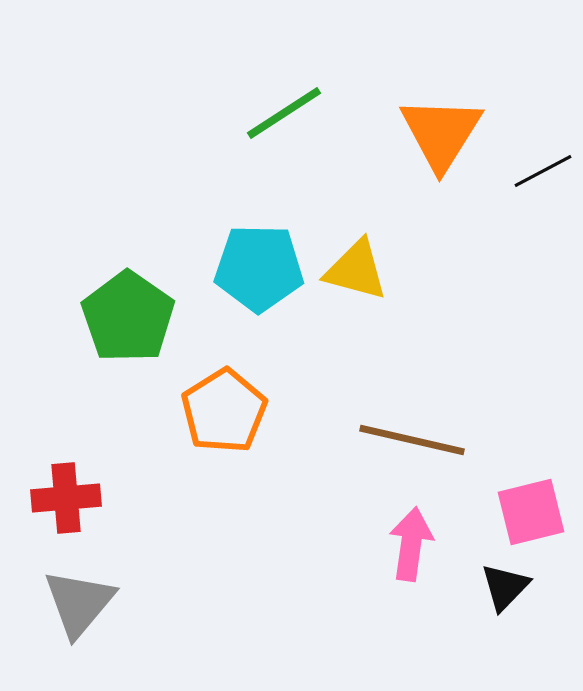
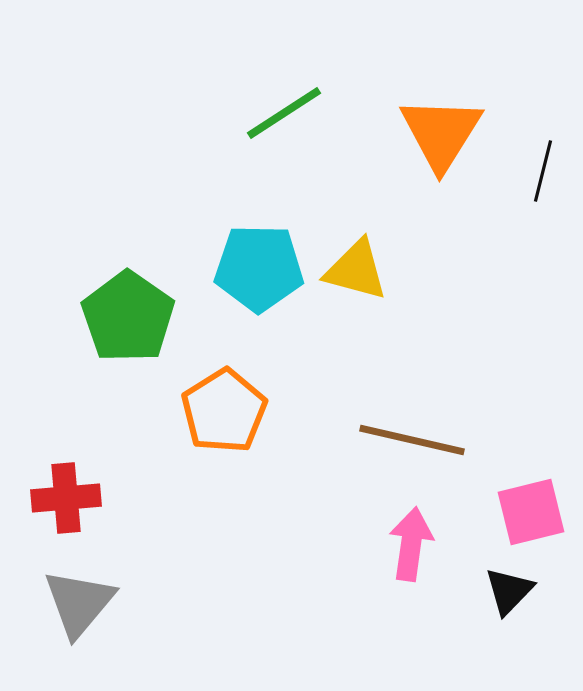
black line: rotated 48 degrees counterclockwise
black triangle: moved 4 px right, 4 px down
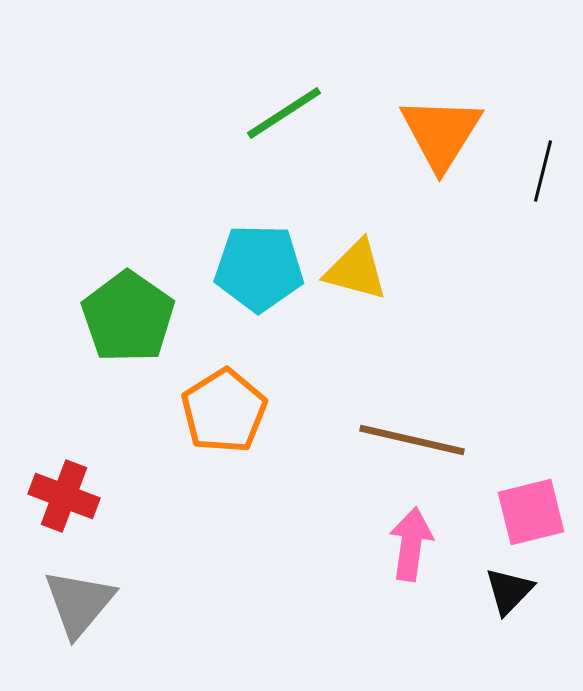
red cross: moved 2 px left, 2 px up; rotated 26 degrees clockwise
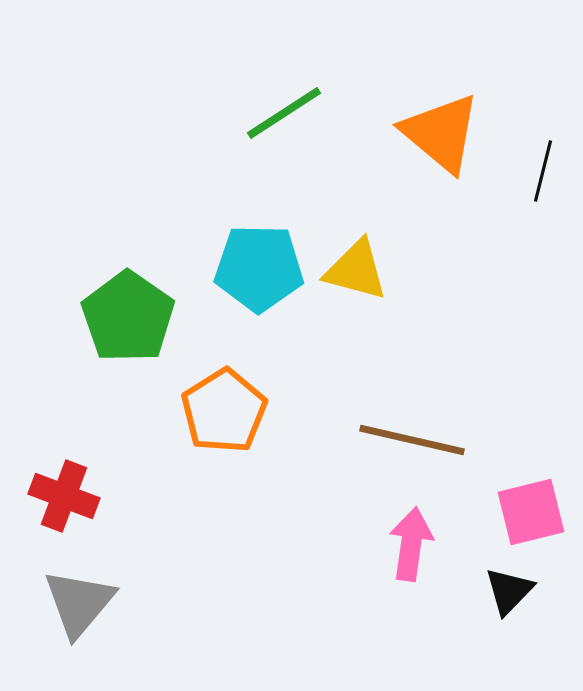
orange triangle: rotated 22 degrees counterclockwise
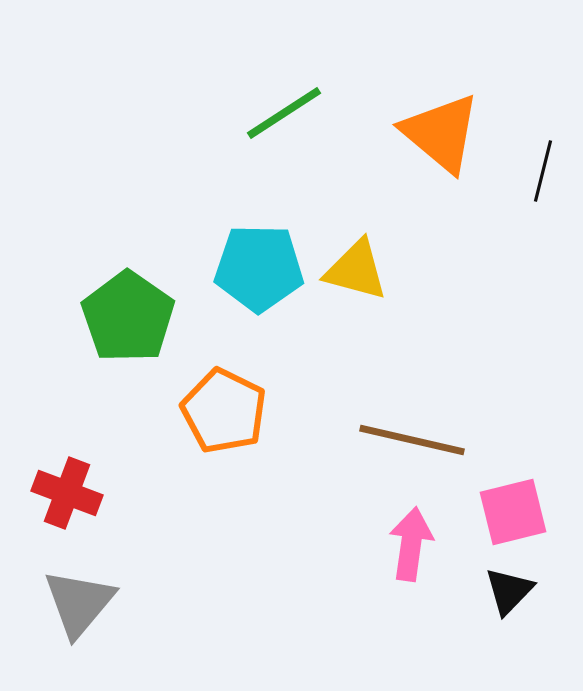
orange pentagon: rotated 14 degrees counterclockwise
red cross: moved 3 px right, 3 px up
pink square: moved 18 px left
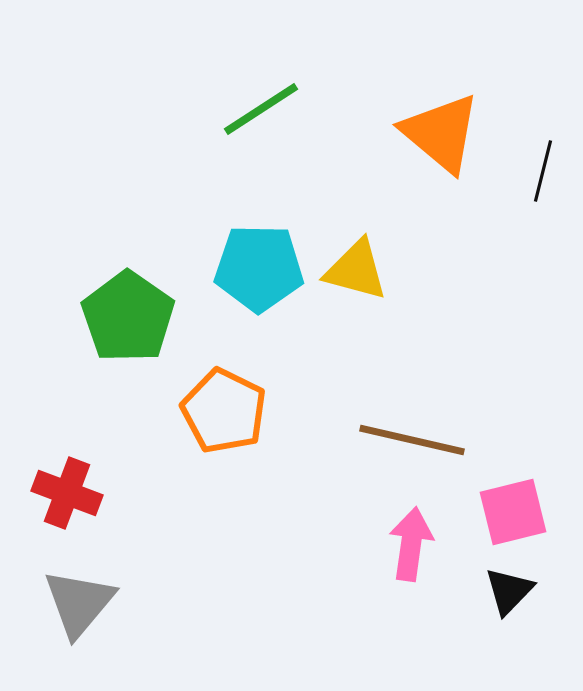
green line: moved 23 px left, 4 px up
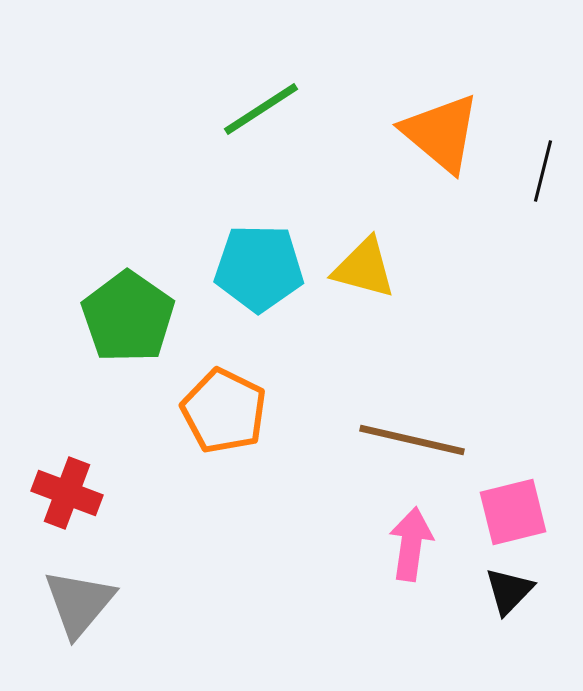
yellow triangle: moved 8 px right, 2 px up
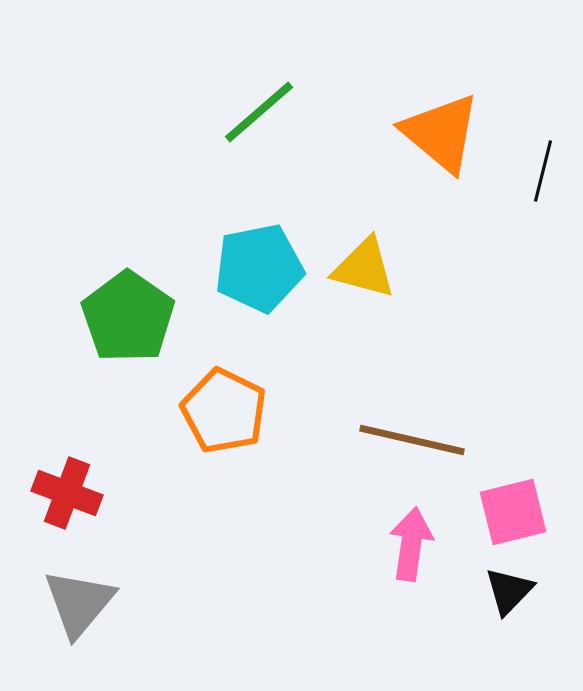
green line: moved 2 px left, 3 px down; rotated 8 degrees counterclockwise
cyan pentagon: rotated 12 degrees counterclockwise
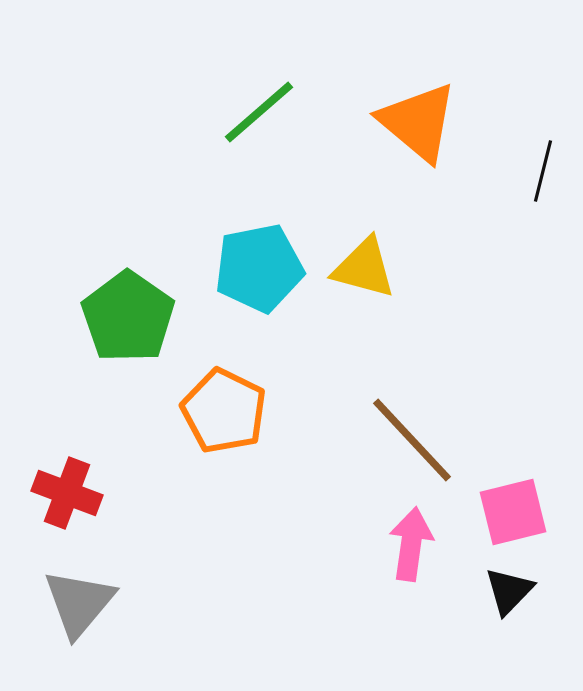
orange triangle: moved 23 px left, 11 px up
brown line: rotated 34 degrees clockwise
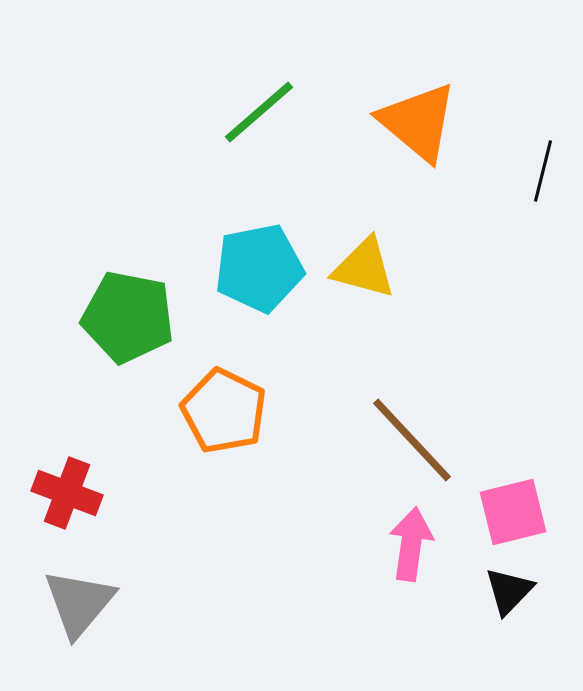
green pentagon: rotated 24 degrees counterclockwise
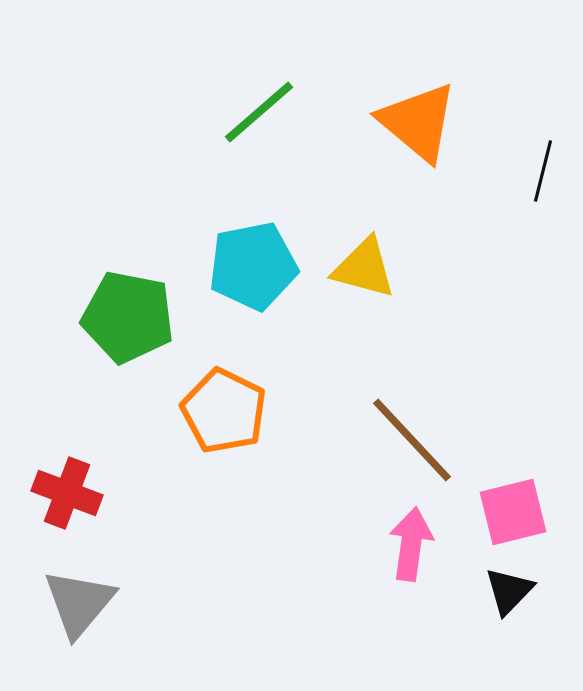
cyan pentagon: moved 6 px left, 2 px up
